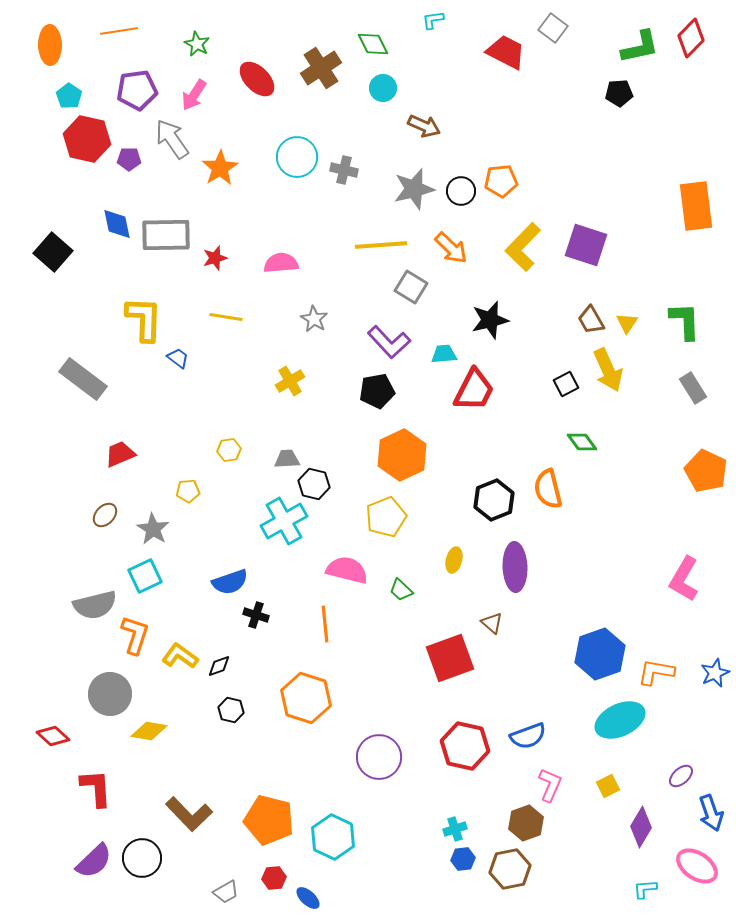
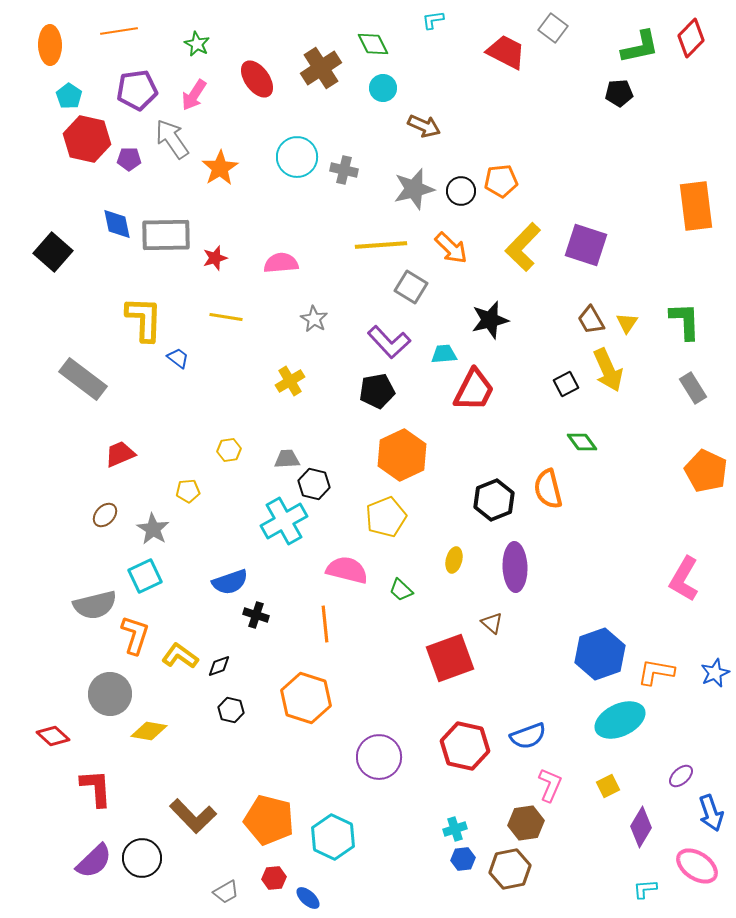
red ellipse at (257, 79): rotated 9 degrees clockwise
brown L-shape at (189, 814): moved 4 px right, 2 px down
brown hexagon at (526, 823): rotated 12 degrees clockwise
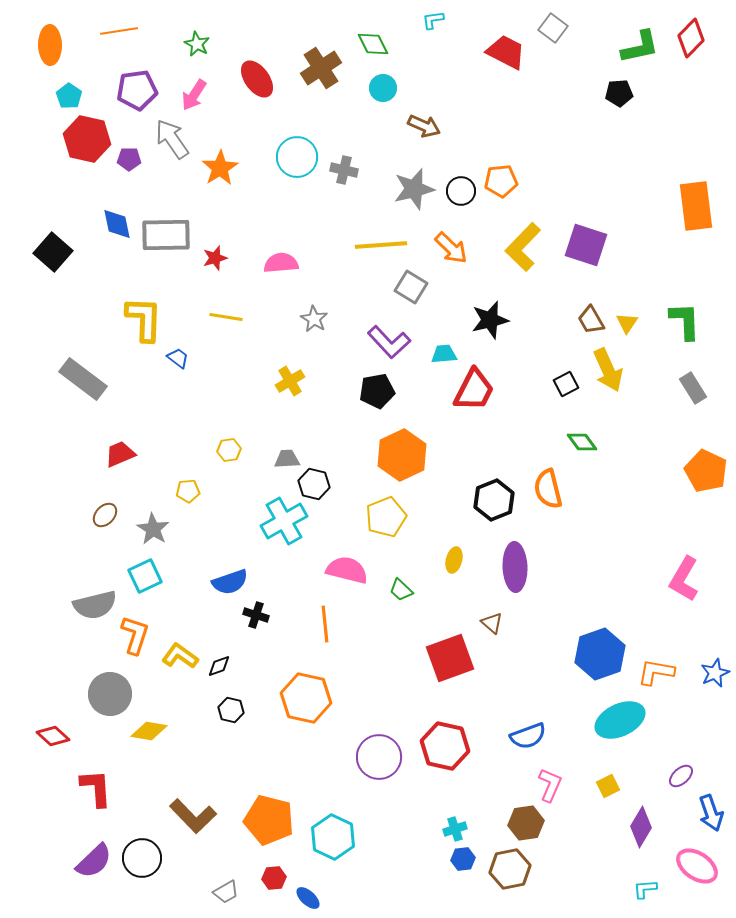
orange hexagon at (306, 698): rotated 6 degrees counterclockwise
red hexagon at (465, 746): moved 20 px left
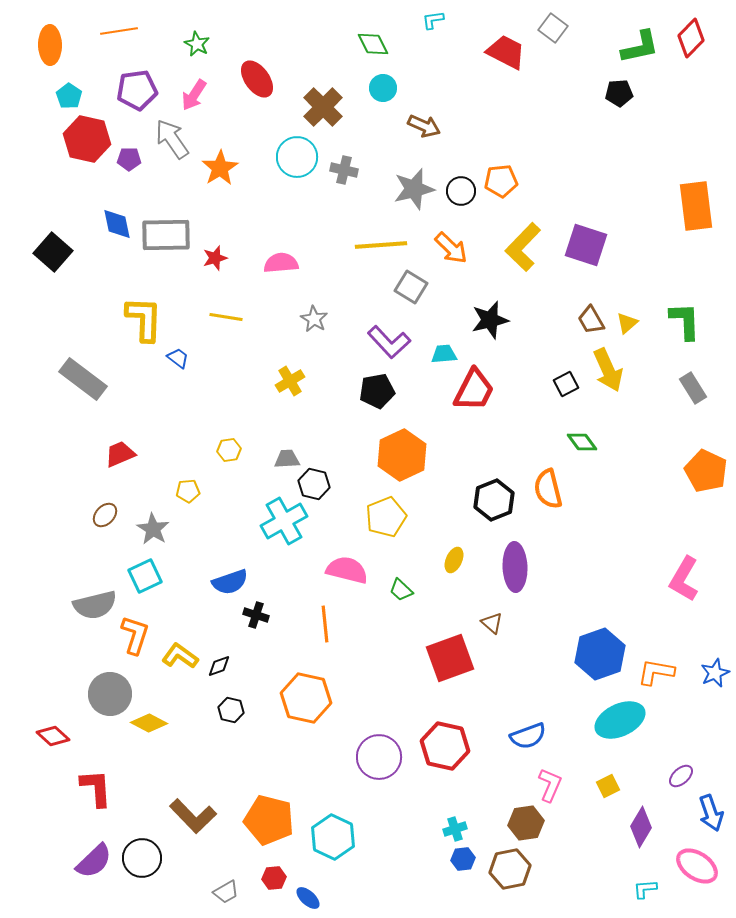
brown cross at (321, 68): moved 2 px right, 39 px down; rotated 12 degrees counterclockwise
yellow triangle at (627, 323): rotated 15 degrees clockwise
yellow ellipse at (454, 560): rotated 10 degrees clockwise
yellow diamond at (149, 731): moved 8 px up; rotated 18 degrees clockwise
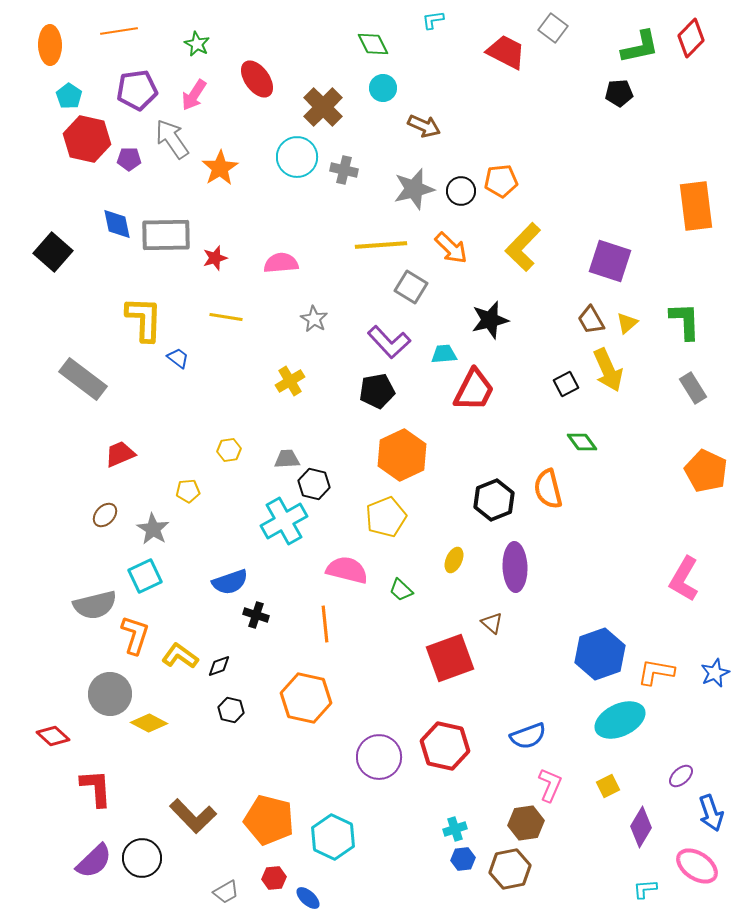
purple square at (586, 245): moved 24 px right, 16 px down
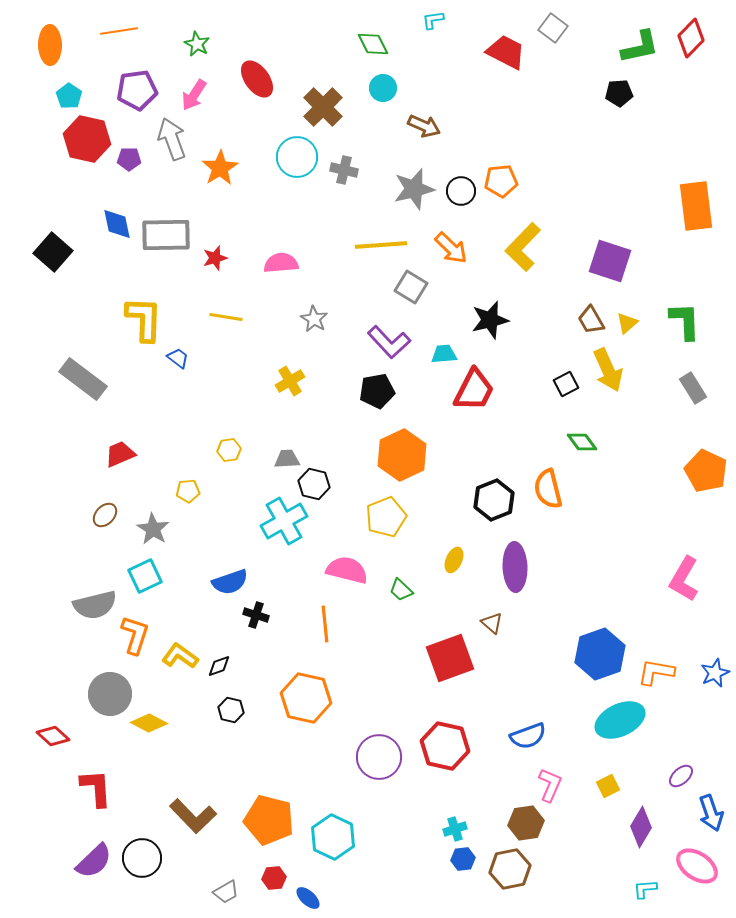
gray arrow at (172, 139): rotated 15 degrees clockwise
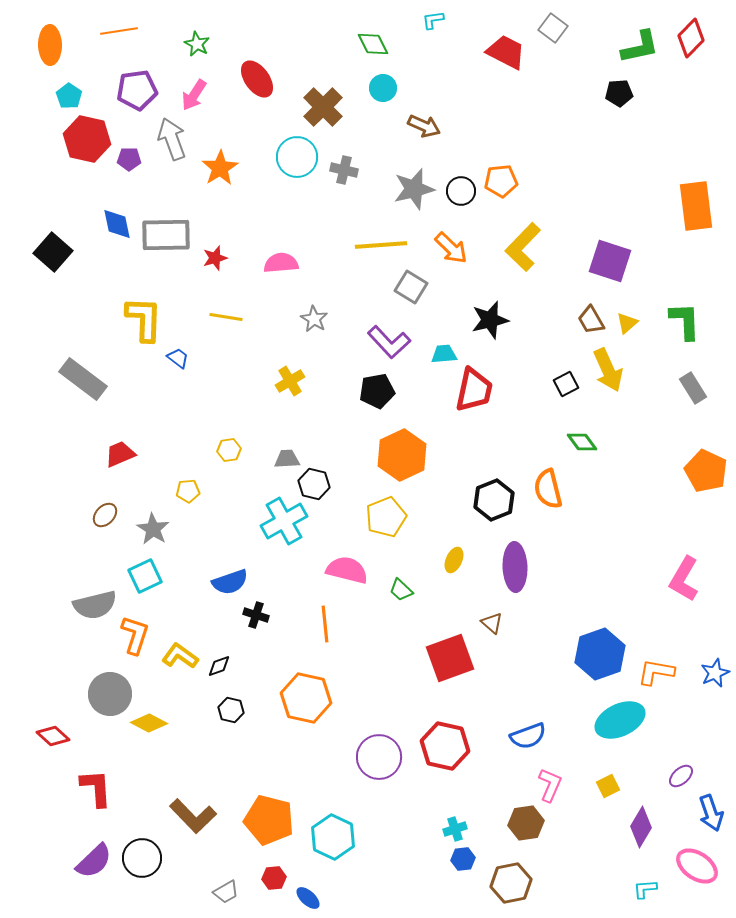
red trapezoid at (474, 390): rotated 15 degrees counterclockwise
brown hexagon at (510, 869): moved 1 px right, 14 px down
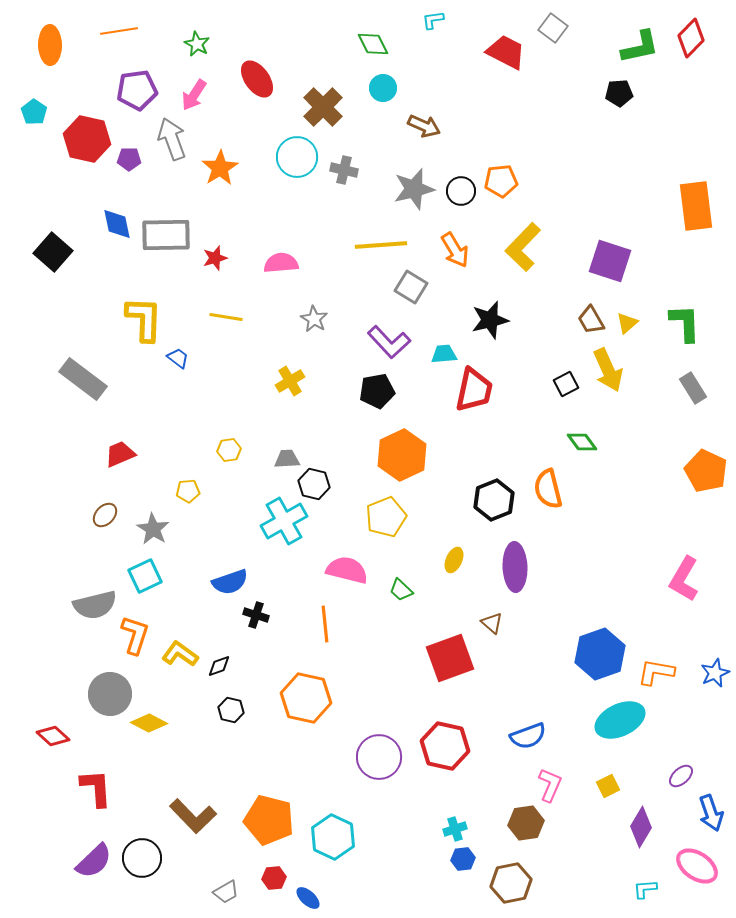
cyan pentagon at (69, 96): moved 35 px left, 16 px down
orange arrow at (451, 248): moved 4 px right, 2 px down; rotated 15 degrees clockwise
green L-shape at (685, 321): moved 2 px down
yellow L-shape at (180, 656): moved 2 px up
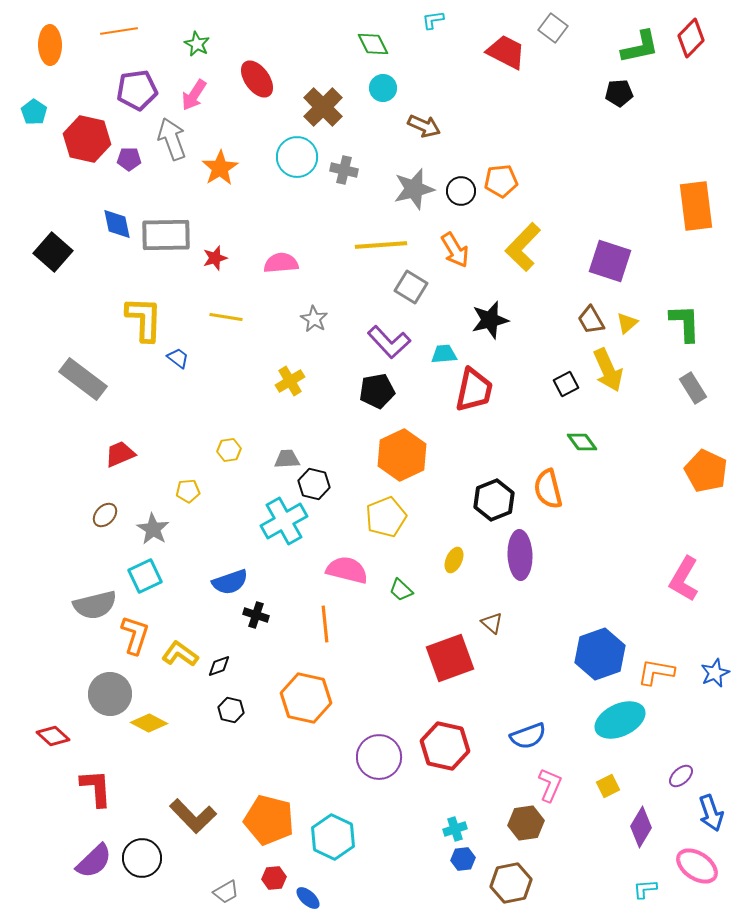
purple ellipse at (515, 567): moved 5 px right, 12 px up
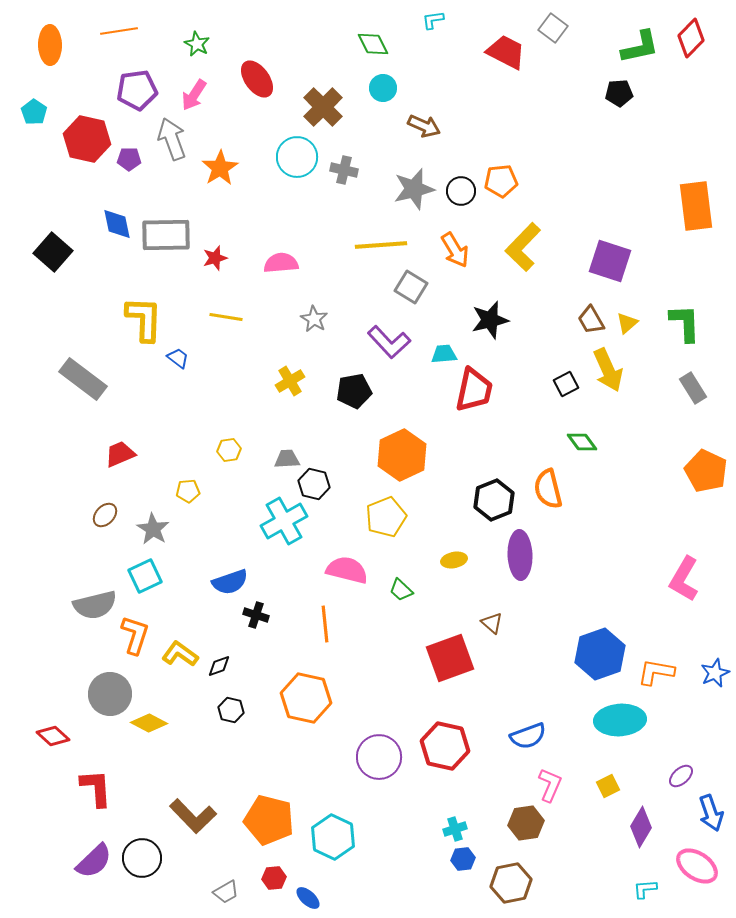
black pentagon at (377, 391): moved 23 px left
yellow ellipse at (454, 560): rotated 55 degrees clockwise
cyan ellipse at (620, 720): rotated 21 degrees clockwise
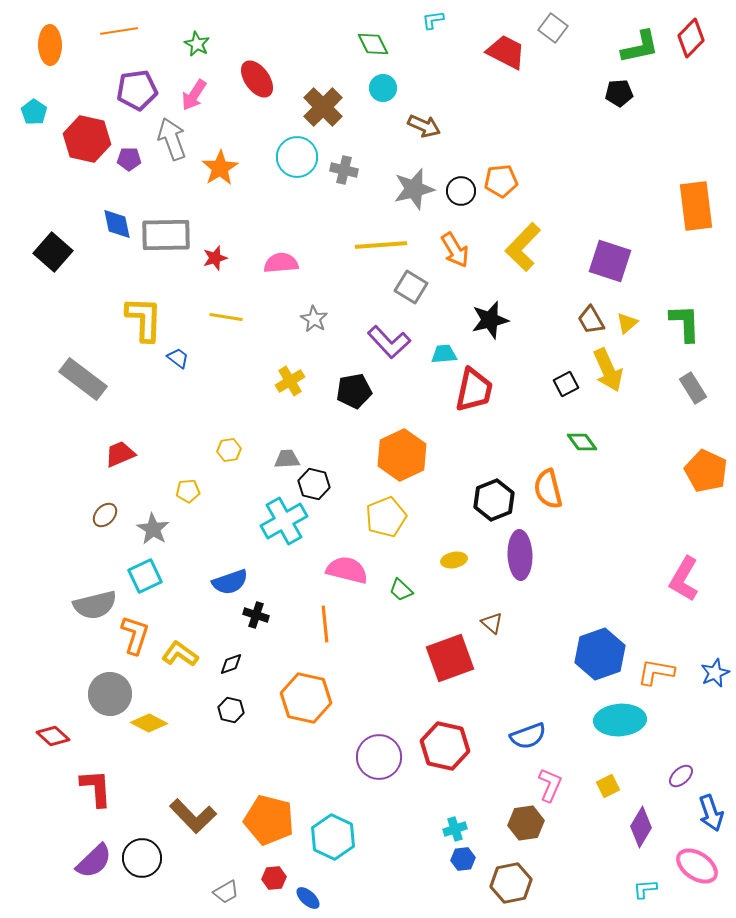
black diamond at (219, 666): moved 12 px right, 2 px up
